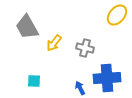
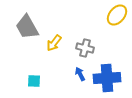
blue arrow: moved 14 px up
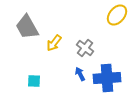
gray cross: rotated 24 degrees clockwise
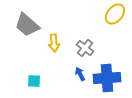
yellow ellipse: moved 2 px left, 1 px up
gray trapezoid: moved 2 px up; rotated 20 degrees counterclockwise
yellow arrow: rotated 42 degrees counterclockwise
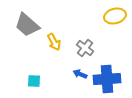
yellow ellipse: moved 2 px down; rotated 35 degrees clockwise
yellow arrow: moved 1 px up; rotated 24 degrees counterclockwise
blue arrow: rotated 40 degrees counterclockwise
blue cross: moved 1 px down
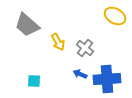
yellow ellipse: rotated 45 degrees clockwise
yellow arrow: moved 4 px right
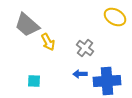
yellow ellipse: moved 1 px down
yellow arrow: moved 10 px left
blue arrow: rotated 24 degrees counterclockwise
blue cross: moved 2 px down
